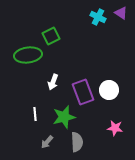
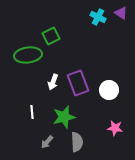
purple rectangle: moved 5 px left, 9 px up
white line: moved 3 px left, 2 px up
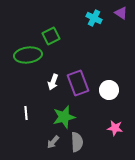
cyan cross: moved 4 px left, 1 px down
white line: moved 6 px left, 1 px down
gray arrow: moved 6 px right
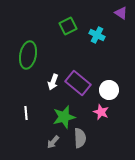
cyan cross: moved 3 px right, 17 px down
green square: moved 17 px right, 10 px up
green ellipse: rotated 72 degrees counterclockwise
purple rectangle: rotated 30 degrees counterclockwise
pink star: moved 14 px left, 16 px up; rotated 14 degrees clockwise
gray semicircle: moved 3 px right, 4 px up
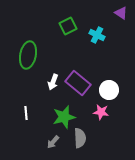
pink star: rotated 14 degrees counterclockwise
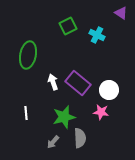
white arrow: rotated 140 degrees clockwise
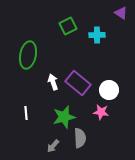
cyan cross: rotated 28 degrees counterclockwise
gray arrow: moved 4 px down
